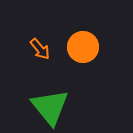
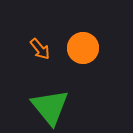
orange circle: moved 1 px down
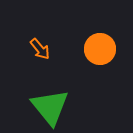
orange circle: moved 17 px right, 1 px down
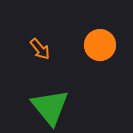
orange circle: moved 4 px up
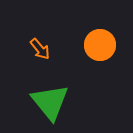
green triangle: moved 5 px up
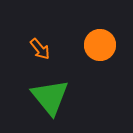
green triangle: moved 5 px up
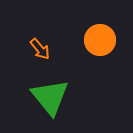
orange circle: moved 5 px up
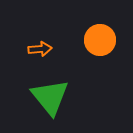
orange arrow: rotated 55 degrees counterclockwise
